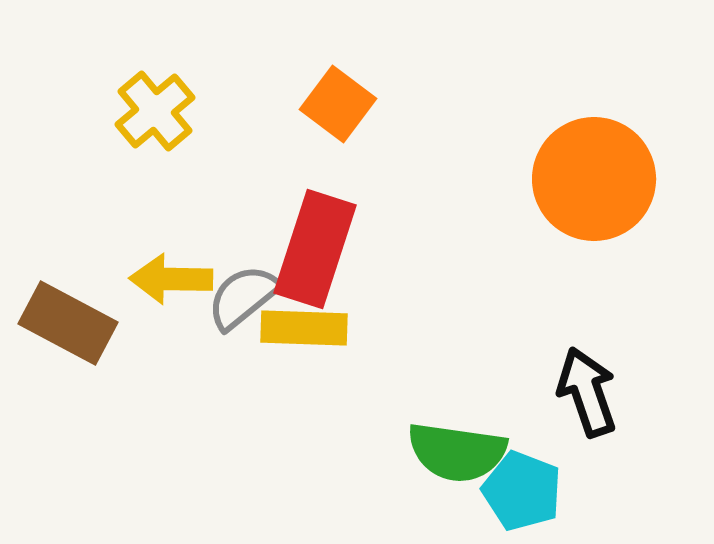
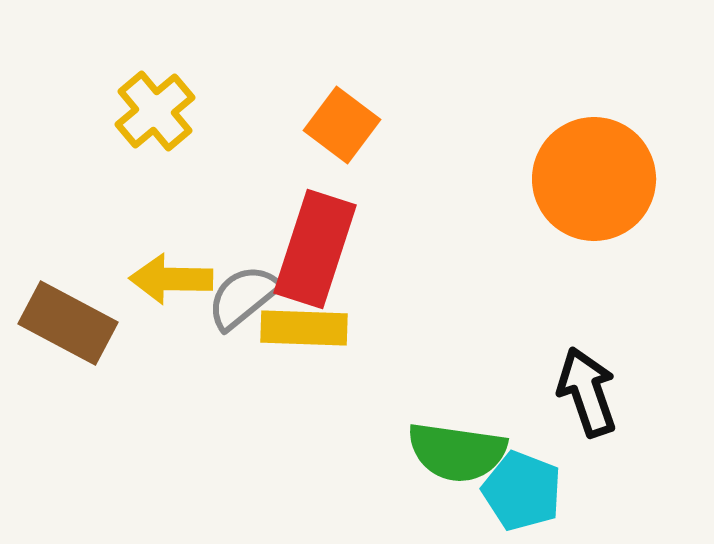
orange square: moved 4 px right, 21 px down
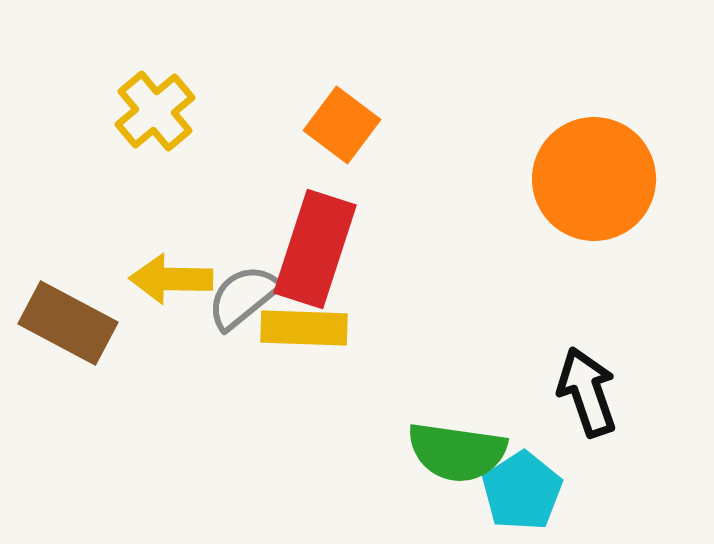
cyan pentagon: rotated 18 degrees clockwise
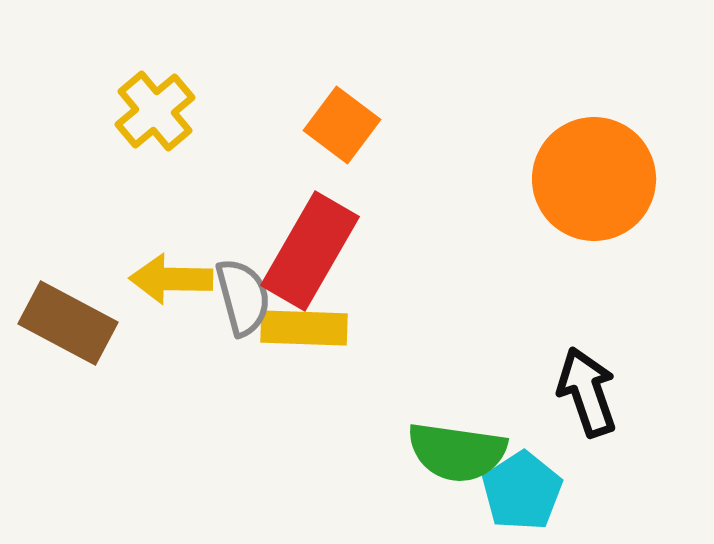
red rectangle: moved 5 px left, 2 px down; rotated 12 degrees clockwise
gray semicircle: rotated 114 degrees clockwise
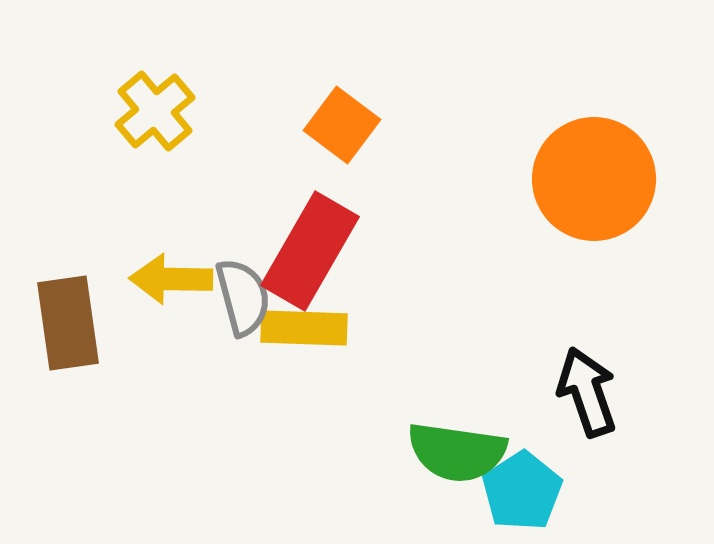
brown rectangle: rotated 54 degrees clockwise
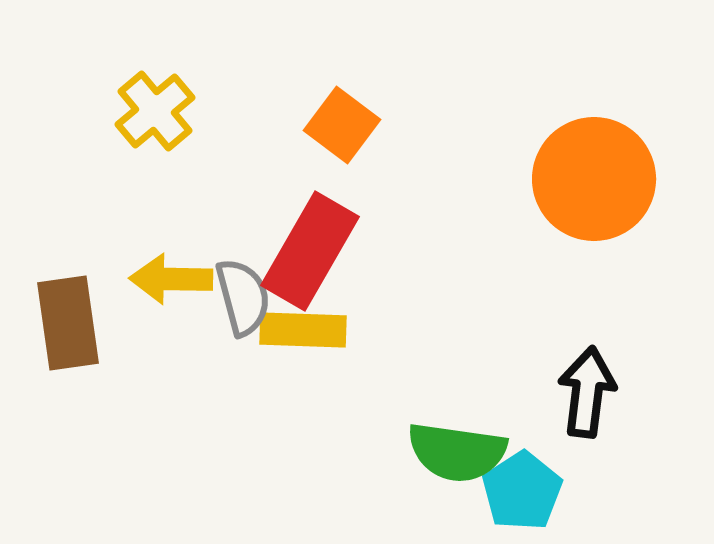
yellow rectangle: moved 1 px left, 2 px down
black arrow: rotated 26 degrees clockwise
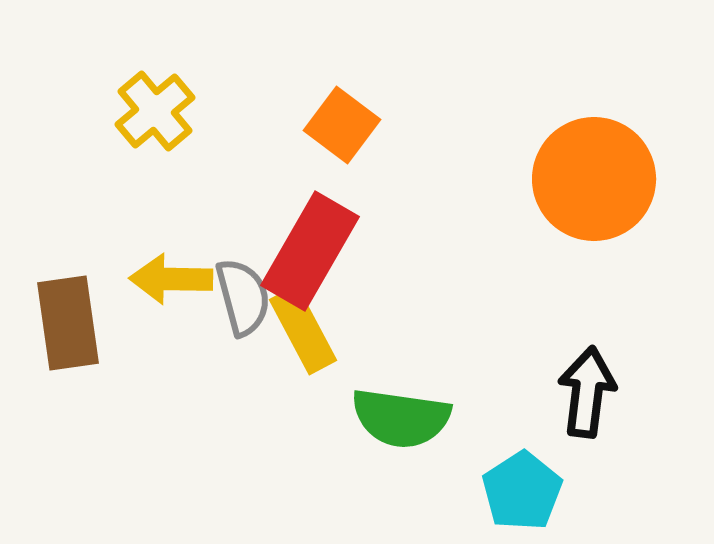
yellow rectangle: rotated 60 degrees clockwise
green semicircle: moved 56 px left, 34 px up
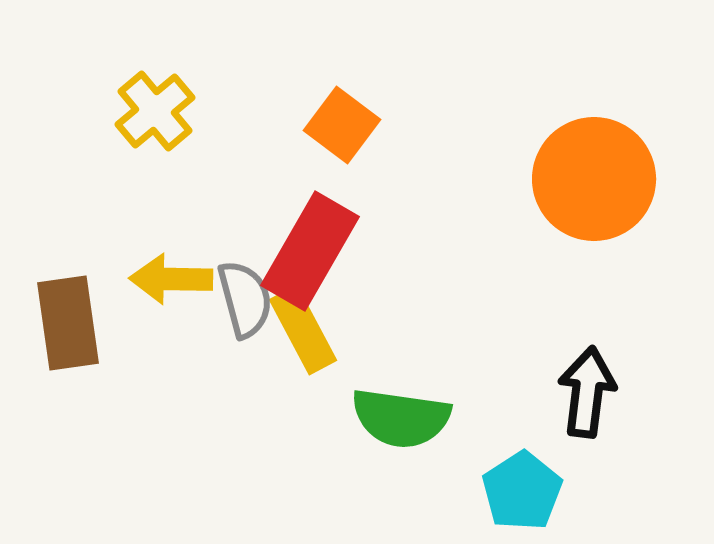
gray semicircle: moved 2 px right, 2 px down
